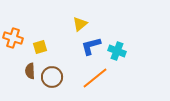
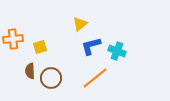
orange cross: moved 1 px down; rotated 24 degrees counterclockwise
brown circle: moved 1 px left, 1 px down
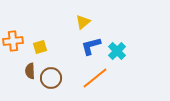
yellow triangle: moved 3 px right, 2 px up
orange cross: moved 2 px down
cyan cross: rotated 24 degrees clockwise
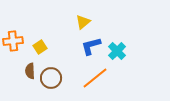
yellow square: rotated 16 degrees counterclockwise
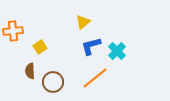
orange cross: moved 10 px up
brown circle: moved 2 px right, 4 px down
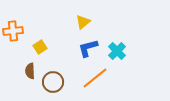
blue L-shape: moved 3 px left, 2 px down
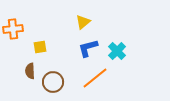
orange cross: moved 2 px up
yellow square: rotated 24 degrees clockwise
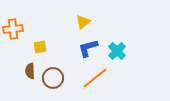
brown circle: moved 4 px up
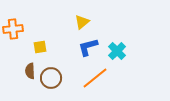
yellow triangle: moved 1 px left
blue L-shape: moved 1 px up
brown circle: moved 2 px left
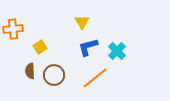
yellow triangle: rotated 21 degrees counterclockwise
yellow square: rotated 24 degrees counterclockwise
brown circle: moved 3 px right, 3 px up
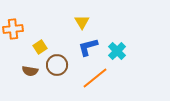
brown semicircle: rotated 77 degrees counterclockwise
brown circle: moved 3 px right, 10 px up
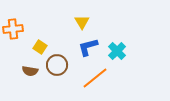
yellow square: rotated 24 degrees counterclockwise
